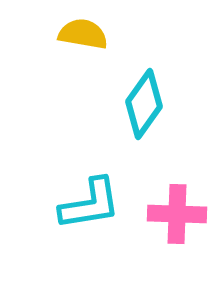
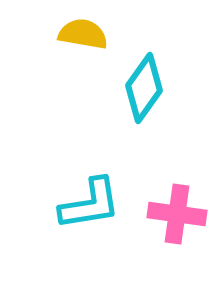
cyan diamond: moved 16 px up
pink cross: rotated 6 degrees clockwise
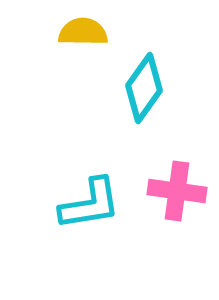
yellow semicircle: moved 2 px up; rotated 9 degrees counterclockwise
pink cross: moved 23 px up
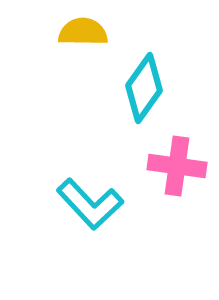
pink cross: moved 25 px up
cyan L-shape: rotated 56 degrees clockwise
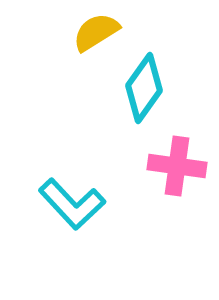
yellow semicircle: moved 13 px right; rotated 33 degrees counterclockwise
cyan L-shape: moved 18 px left
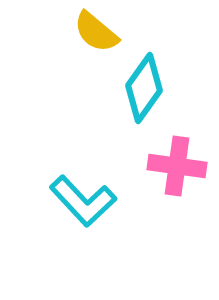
yellow semicircle: rotated 108 degrees counterclockwise
cyan L-shape: moved 11 px right, 3 px up
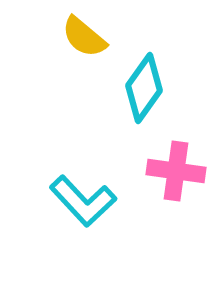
yellow semicircle: moved 12 px left, 5 px down
pink cross: moved 1 px left, 5 px down
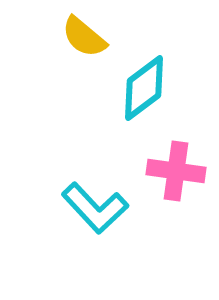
cyan diamond: rotated 18 degrees clockwise
cyan L-shape: moved 12 px right, 7 px down
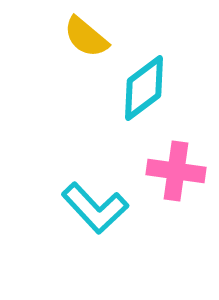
yellow semicircle: moved 2 px right
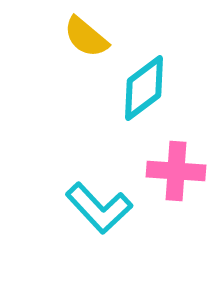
pink cross: rotated 4 degrees counterclockwise
cyan L-shape: moved 4 px right
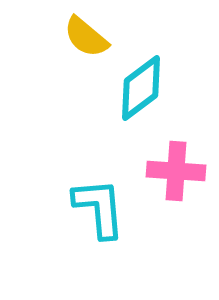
cyan diamond: moved 3 px left
cyan L-shape: rotated 142 degrees counterclockwise
